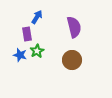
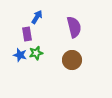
green star: moved 1 px left, 2 px down; rotated 16 degrees clockwise
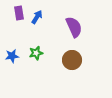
purple semicircle: rotated 10 degrees counterclockwise
purple rectangle: moved 8 px left, 21 px up
blue star: moved 8 px left, 1 px down; rotated 24 degrees counterclockwise
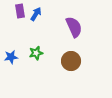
purple rectangle: moved 1 px right, 2 px up
blue arrow: moved 1 px left, 3 px up
blue star: moved 1 px left, 1 px down
brown circle: moved 1 px left, 1 px down
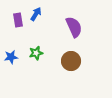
purple rectangle: moved 2 px left, 9 px down
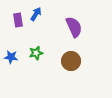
blue star: rotated 16 degrees clockwise
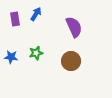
purple rectangle: moved 3 px left, 1 px up
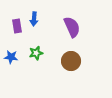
blue arrow: moved 2 px left, 5 px down; rotated 152 degrees clockwise
purple rectangle: moved 2 px right, 7 px down
purple semicircle: moved 2 px left
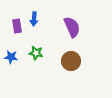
green star: rotated 24 degrees clockwise
